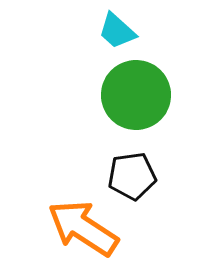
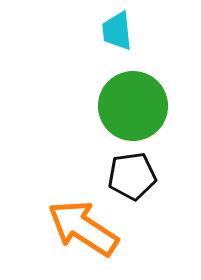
cyan trapezoid: rotated 42 degrees clockwise
green circle: moved 3 px left, 11 px down
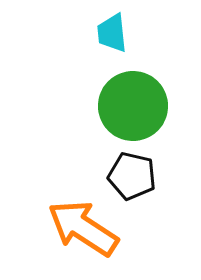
cyan trapezoid: moved 5 px left, 2 px down
black pentagon: rotated 21 degrees clockwise
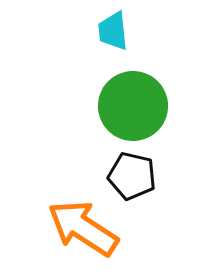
cyan trapezoid: moved 1 px right, 2 px up
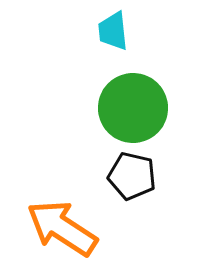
green circle: moved 2 px down
orange arrow: moved 21 px left
